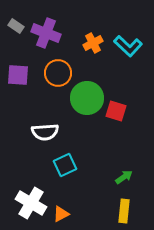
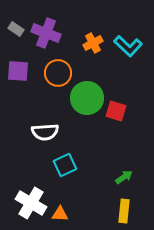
gray rectangle: moved 3 px down
purple square: moved 4 px up
orange triangle: moved 1 px left; rotated 30 degrees clockwise
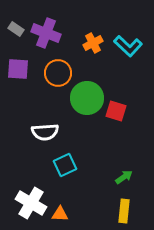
purple square: moved 2 px up
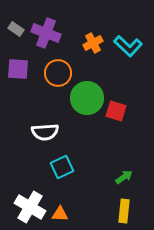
cyan square: moved 3 px left, 2 px down
white cross: moved 1 px left, 4 px down
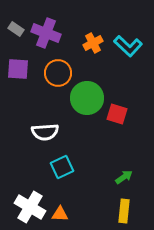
red square: moved 1 px right, 3 px down
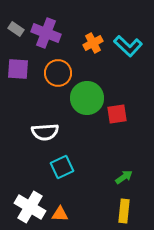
red square: rotated 25 degrees counterclockwise
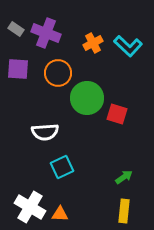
red square: rotated 25 degrees clockwise
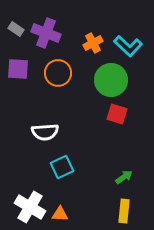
green circle: moved 24 px right, 18 px up
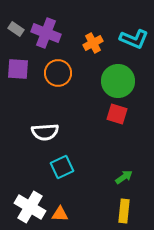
cyan L-shape: moved 6 px right, 7 px up; rotated 20 degrees counterclockwise
green circle: moved 7 px right, 1 px down
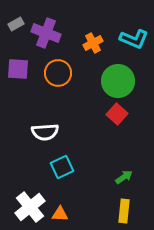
gray rectangle: moved 5 px up; rotated 63 degrees counterclockwise
red square: rotated 25 degrees clockwise
white cross: rotated 20 degrees clockwise
